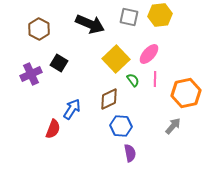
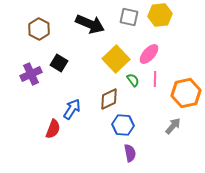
blue hexagon: moved 2 px right, 1 px up
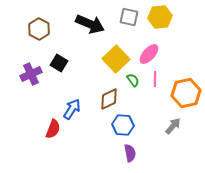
yellow hexagon: moved 2 px down
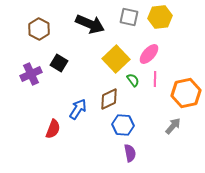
blue arrow: moved 6 px right
